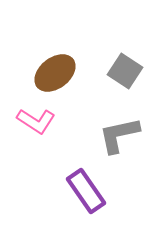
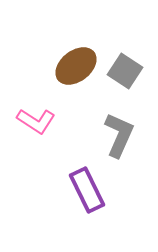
brown ellipse: moved 21 px right, 7 px up
gray L-shape: rotated 126 degrees clockwise
purple rectangle: moved 1 px right, 1 px up; rotated 9 degrees clockwise
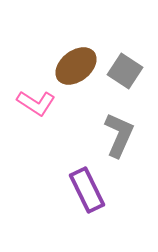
pink L-shape: moved 18 px up
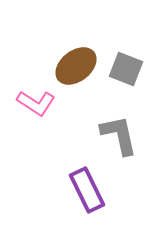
gray square: moved 1 px right, 2 px up; rotated 12 degrees counterclockwise
gray L-shape: rotated 36 degrees counterclockwise
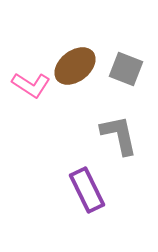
brown ellipse: moved 1 px left
pink L-shape: moved 5 px left, 18 px up
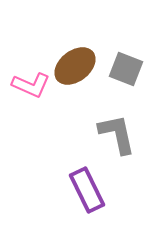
pink L-shape: rotated 9 degrees counterclockwise
gray L-shape: moved 2 px left, 1 px up
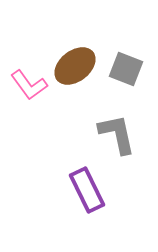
pink L-shape: moved 2 px left; rotated 30 degrees clockwise
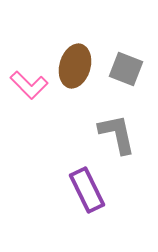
brown ellipse: rotated 36 degrees counterclockwise
pink L-shape: rotated 9 degrees counterclockwise
